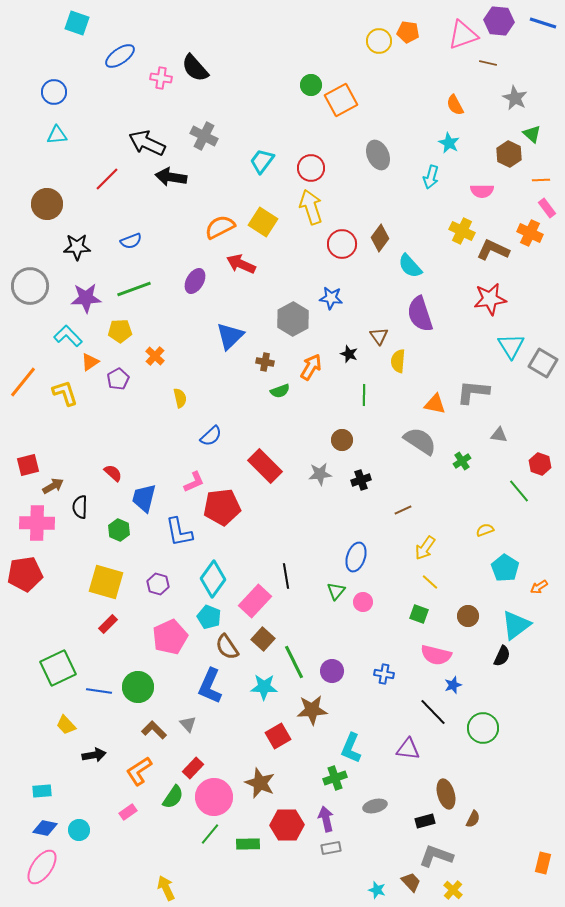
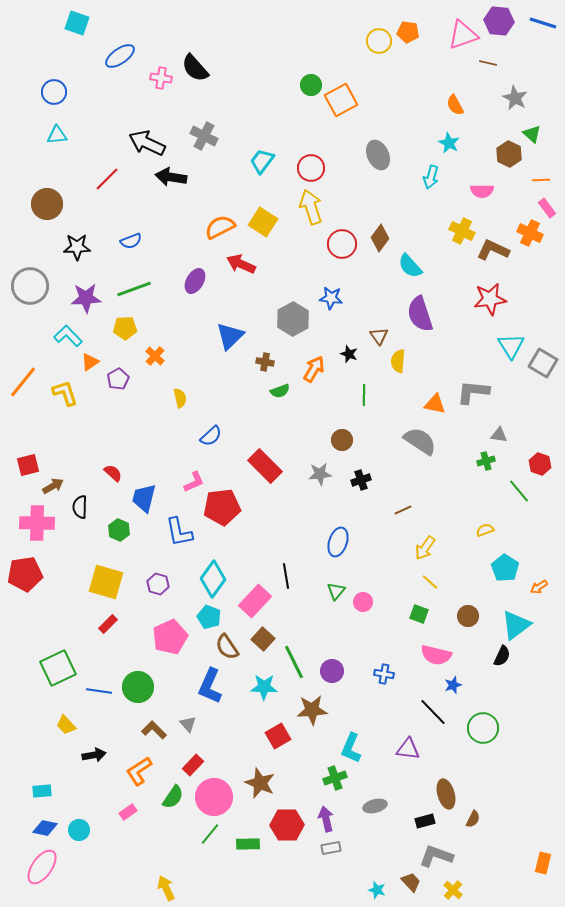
yellow pentagon at (120, 331): moved 5 px right, 3 px up
orange arrow at (311, 367): moved 3 px right, 2 px down
green cross at (462, 461): moved 24 px right; rotated 18 degrees clockwise
blue ellipse at (356, 557): moved 18 px left, 15 px up
red rectangle at (193, 768): moved 3 px up
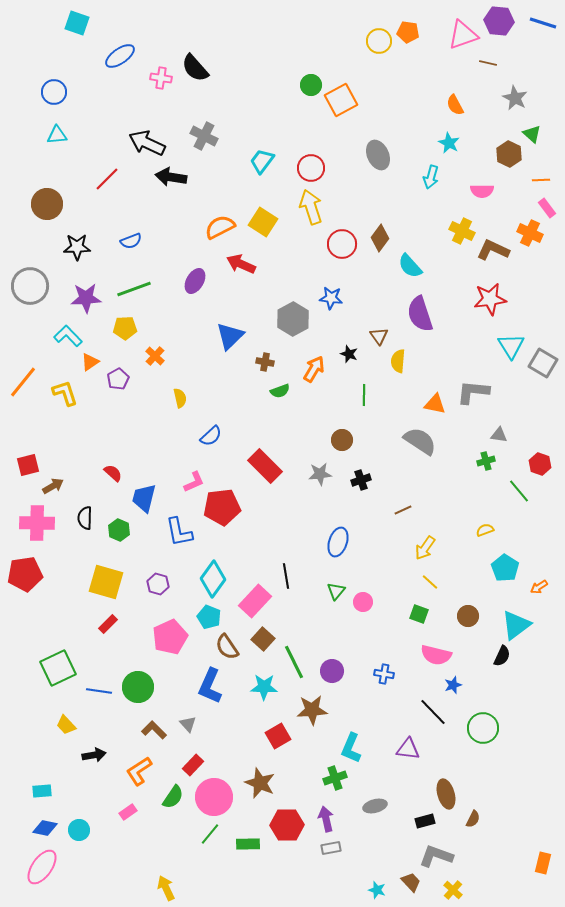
black semicircle at (80, 507): moved 5 px right, 11 px down
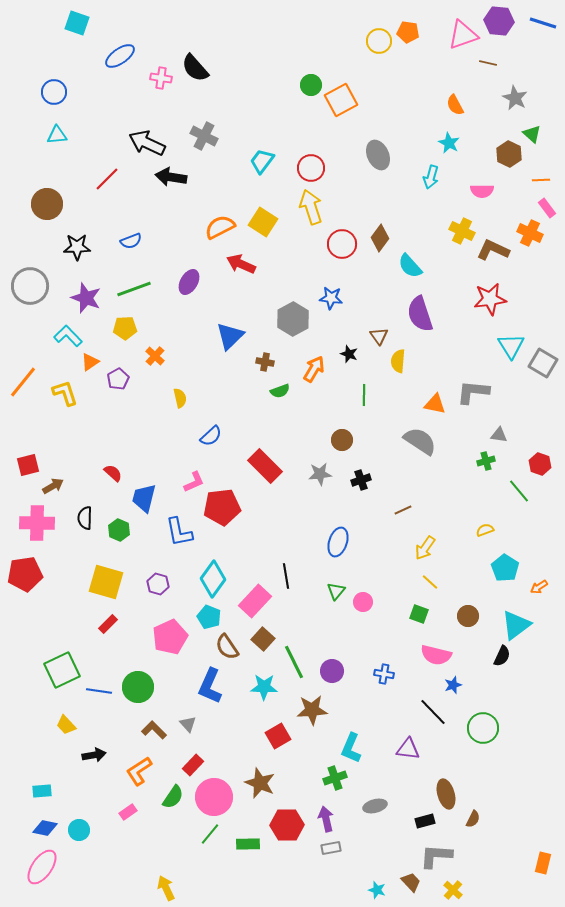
purple ellipse at (195, 281): moved 6 px left, 1 px down
purple star at (86, 298): rotated 24 degrees clockwise
green square at (58, 668): moved 4 px right, 2 px down
gray L-shape at (436, 856): rotated 16 degrees counterclockwise
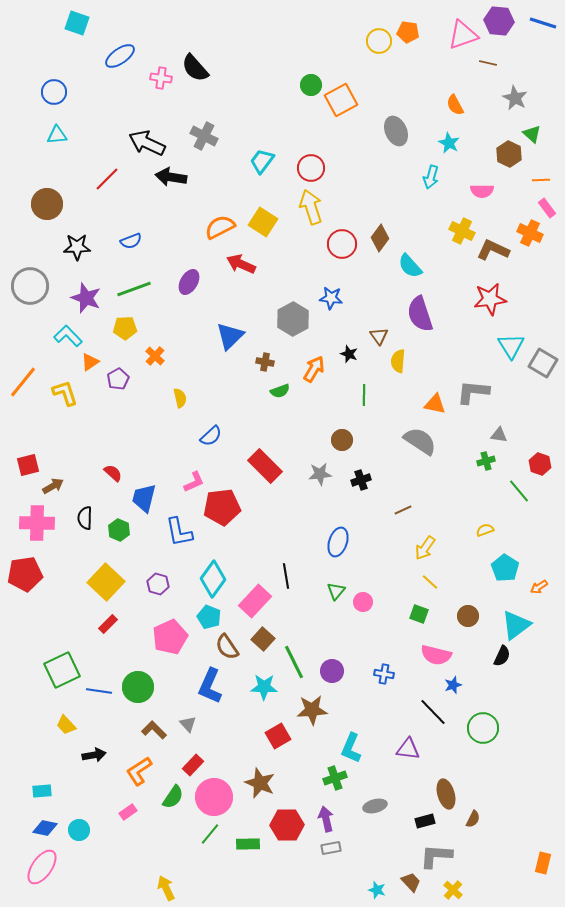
gray ellipse at (378, 155): moved 18 px right, 24 px up
yellow square at (106, 582): rotated 27 degrees clockwise
